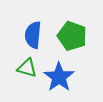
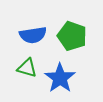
blue semicircle: rotated 104 degrees counterclockwise
blue star: moved 1 px right, 1 px down
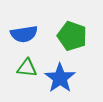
blue semicircle: moved 9 px left, 1 px up
green triangle: rotated 10 degrees counterclockwise
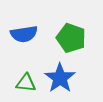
green pentagon: moved 1 px left, 2 px down
green triangle: moved 1 px left, 15 px down
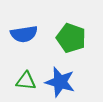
blue star: moved 4 px down; rotated 20 degrees counterclockwise
green triangle: moved 2 px up
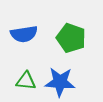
blue star: rotated 12 degrees counterclockwise
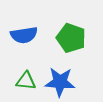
blue semicircle: moved 1 px down
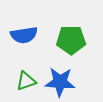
green pentagon: moved 2 px down; rotated 20 degrees counterclockwise
green triangle: rotated 25 degrees counterclockwise
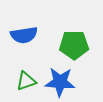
green pentagon: moved 3 px right, 5 px down
